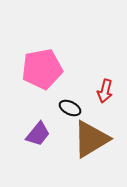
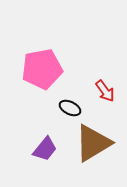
red arrow: rotated 50 degrees counterclockwise
purple trapezoid: moved 7 px right, 15 px down
brown triangle: moved 2 px right, 4 px down
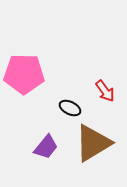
pink pentagon: moved 18 px left, 5 px down; rotated 12 degrees clockwise
purple trapezoid: moved 1 px right, 2 px up
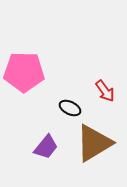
pink pentagon: moved 2 px up
brown triangle: moved 1 px right
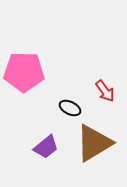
purple trapezoid: rotated 12 degrees clockwise
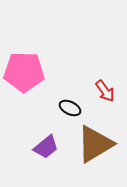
brown triangle: moved 1 px right, 1 px down
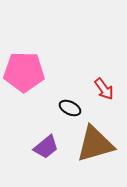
red arrow: moved 1 px left, 2 px up
brown triangle: rotated 15 degrees clockwise
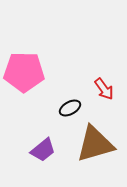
black ellipse: rotated 55 degrees counterclockwise
purple trapezoid: moved 3 px left, 3 px down
